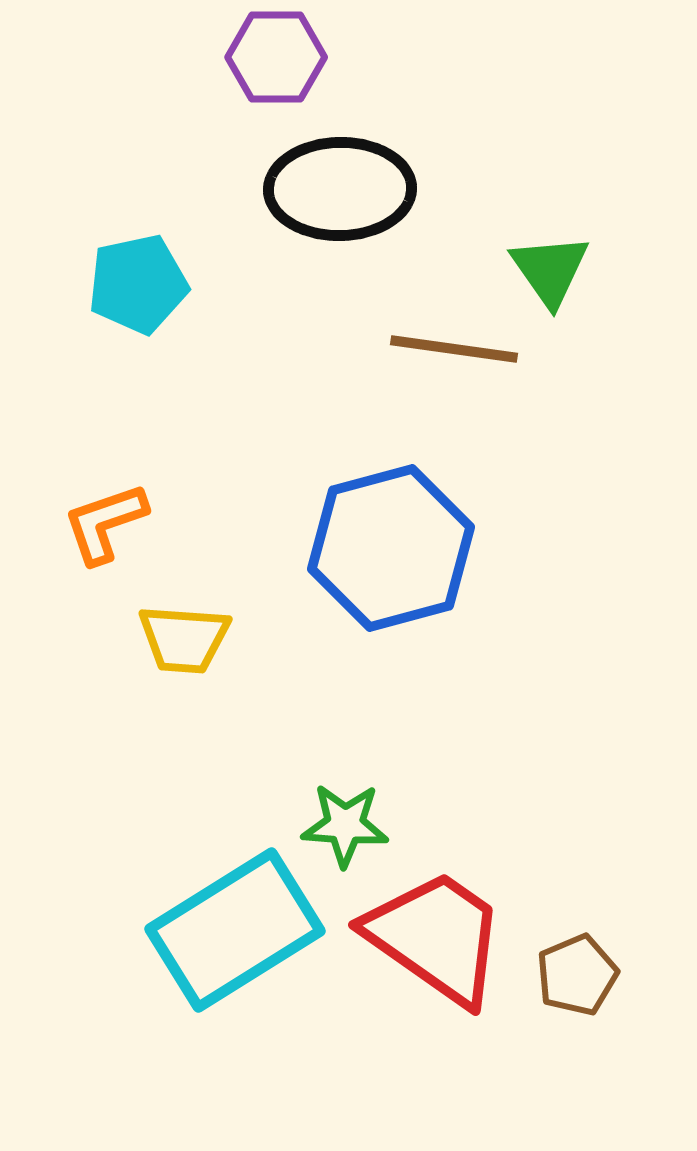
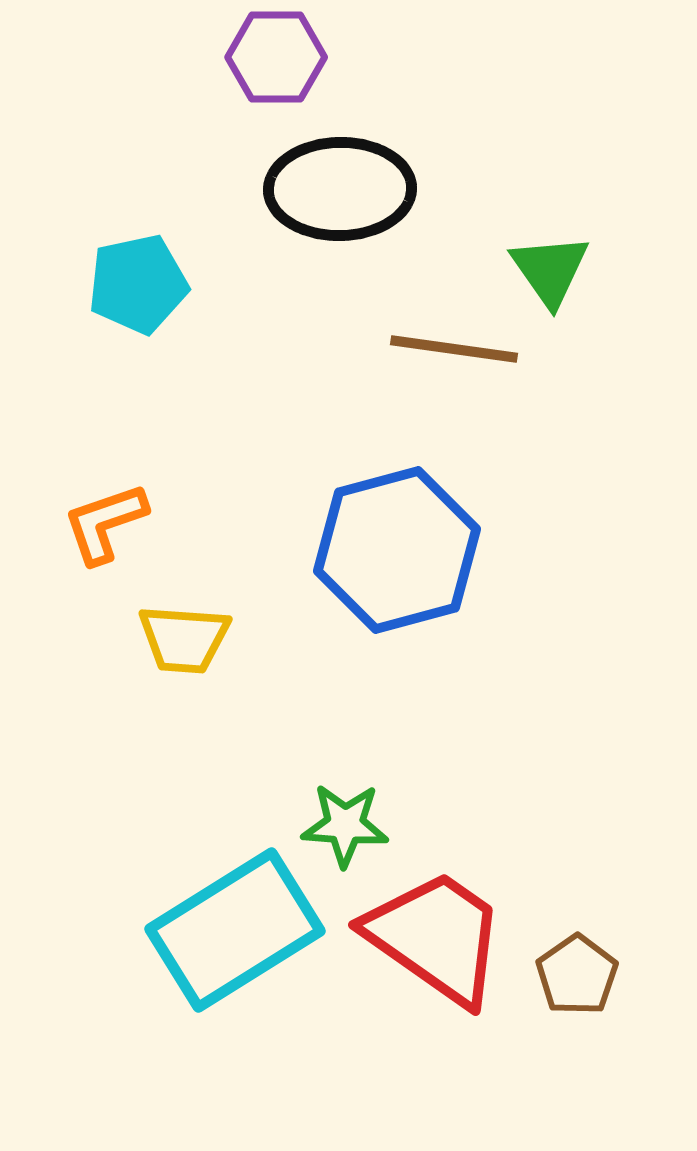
blue hexagon: moved 6 px right, 2 px down
brown pentagon: rotated 12 degrees counterclockwise
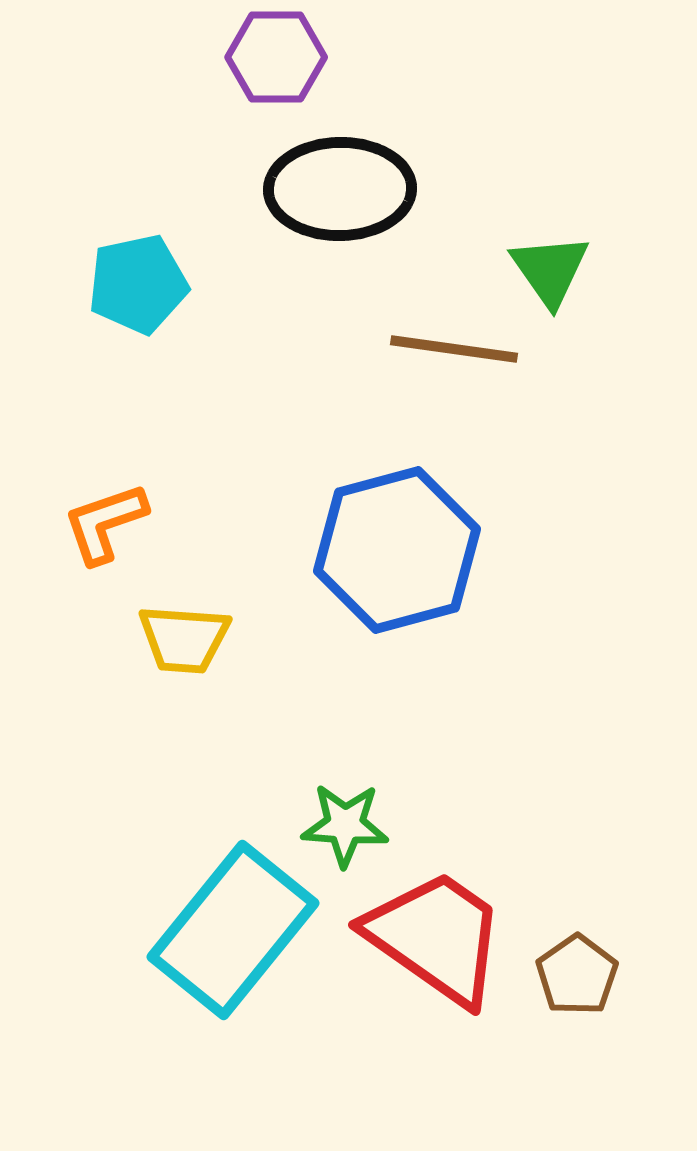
cyan rectangle: moved 2 px left; rotated 19 degrees counterclockwise
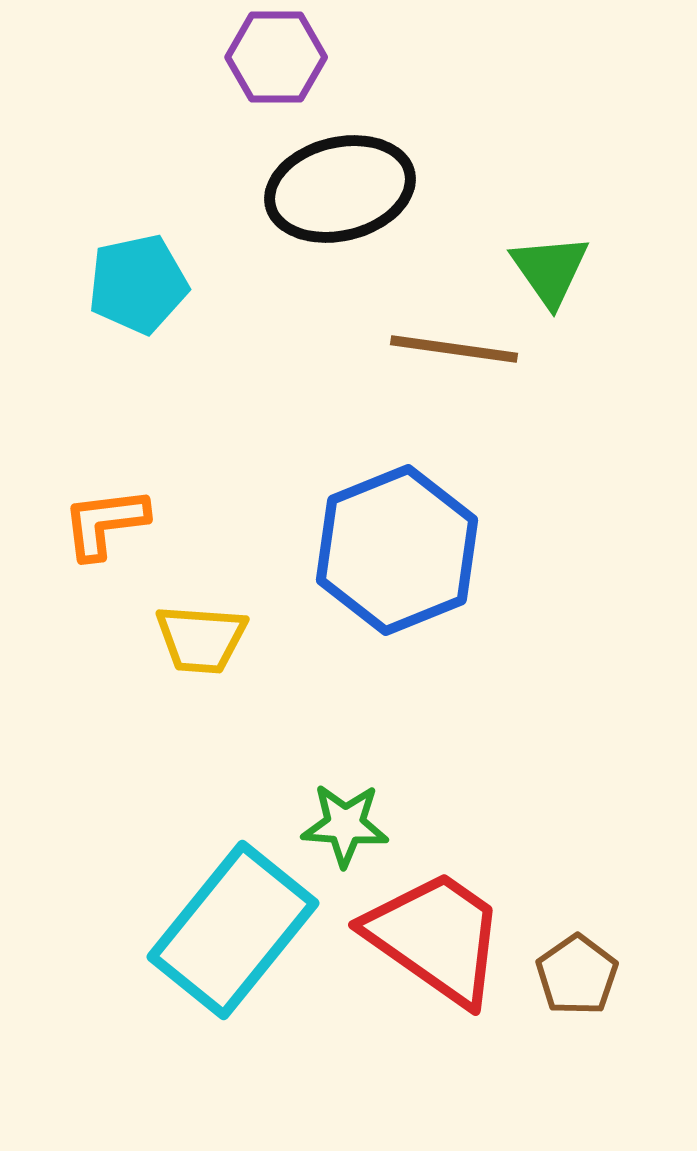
black ellipse: rotated 13 degrees counterclockwise
orange L-shape: rotated 12 degrees clockwise
blue hexagon: rotated 7 degrees counterclockwise
yellow trapezoid: moved 17 px right
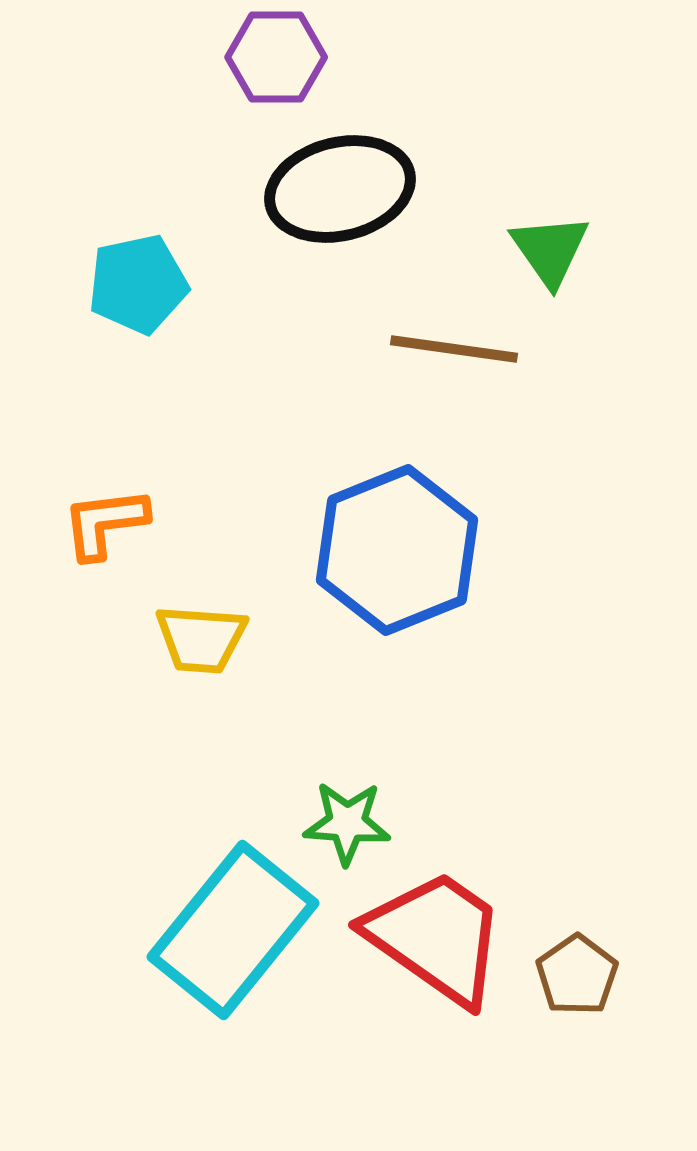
green triangle: moved 20 px up
green star: moved 2 px right, 2 px up
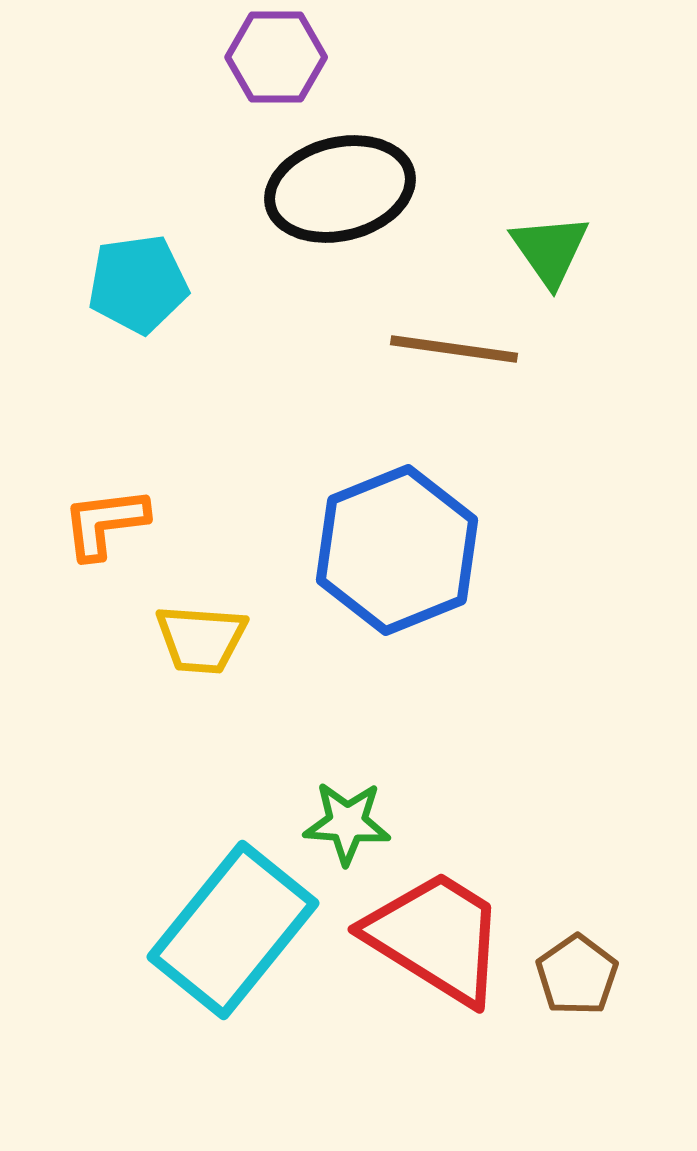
cyan pentagon: rotated 4 degrees clockwise
red trapezoid: rotated 3 degrees counterclockwise
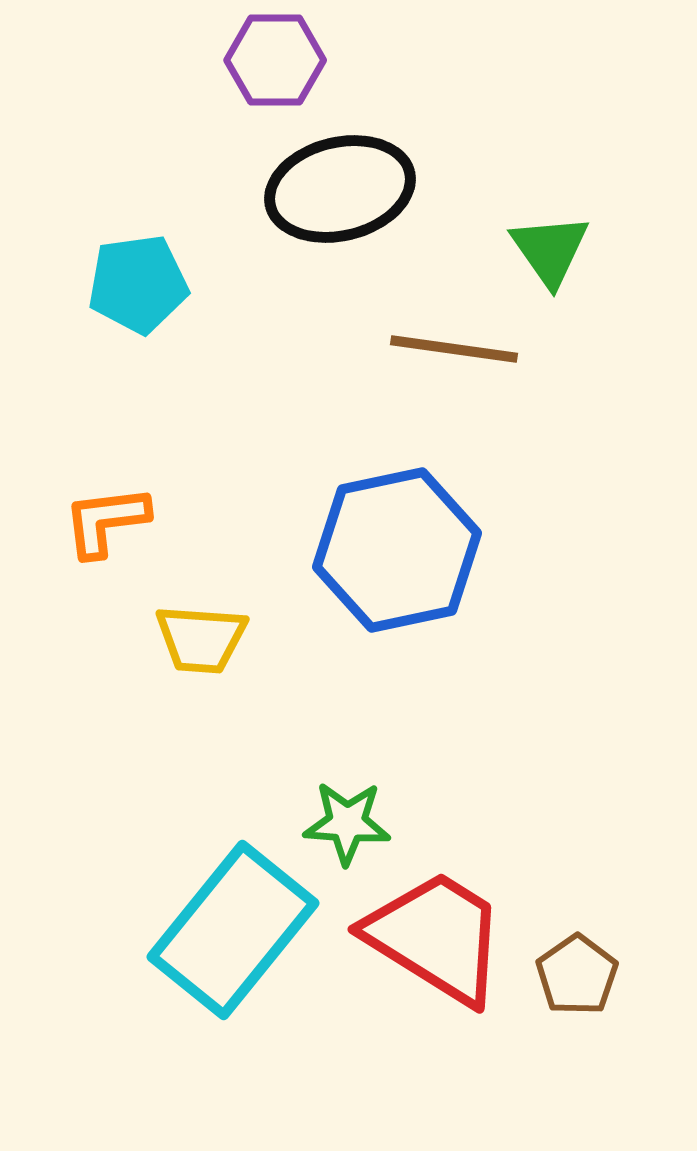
purple hexagon: moved 1 px left, 3 px down
orange L-shape: moved 1 px right, 2 px up
blue hexagon: rotated 10 degrees clockwise
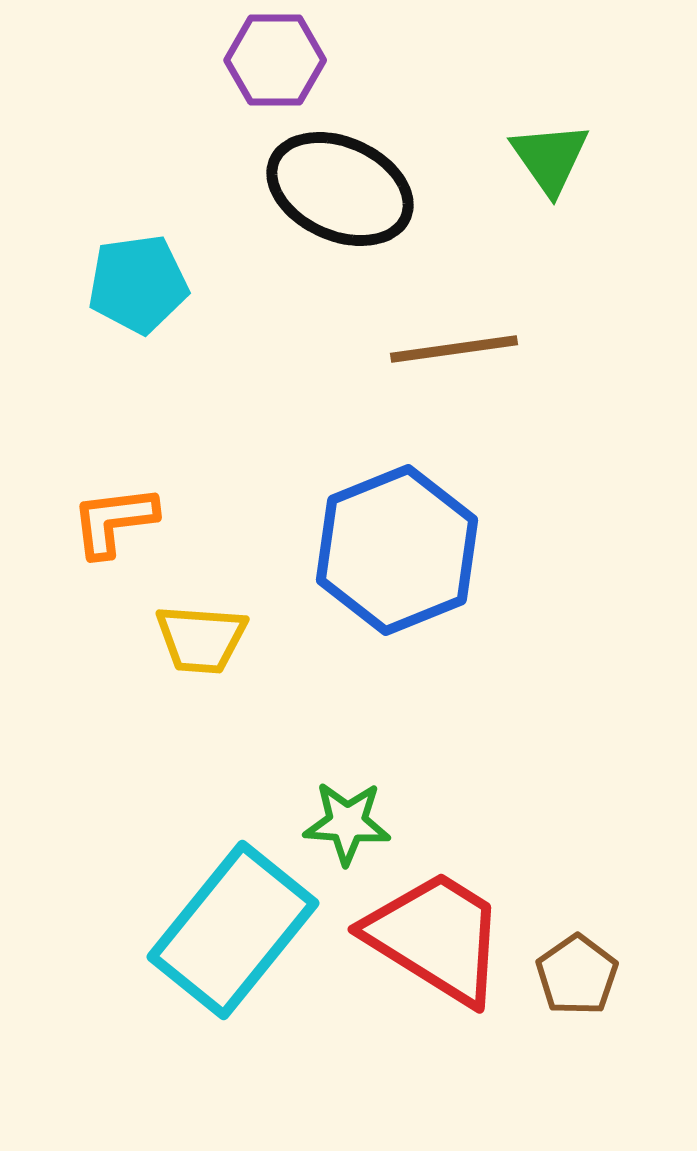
black ellipse: rotated 38 degrees clockwise
green triangle: moved 92 px up
brown line: rotated 16 degrees counterclockwise
orange L-shape: moved 8 px right
blue hexagon: rotated 10 degrees counterclockwise
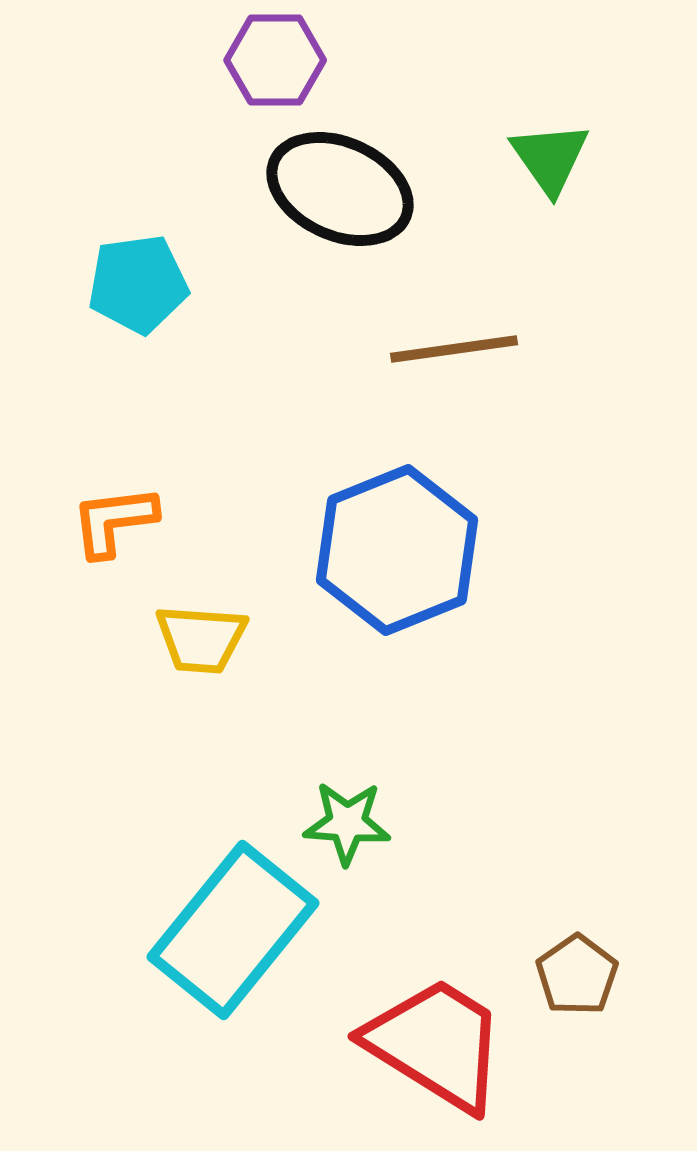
red trapezoid: moved 107 px down
